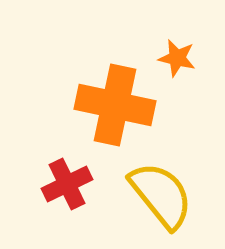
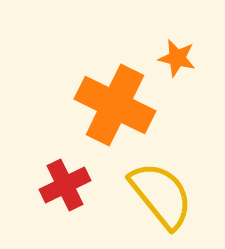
orange cross: rotated 14 degrees clockwise
red cross: moved 2 px left, 1 px down
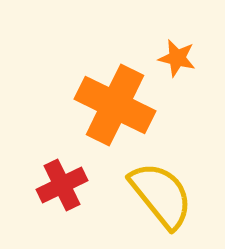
red cross: moved 3 px left
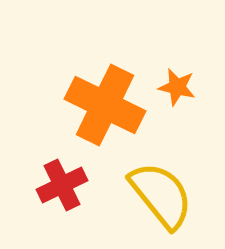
orange star: moved 29 px down
orange cross: moved 10 px left
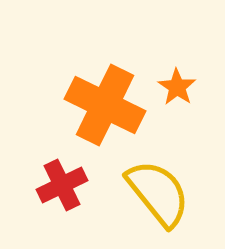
orange star: rotated 21 degrees clockwise
yellow semicircle: moved 3 px left, 2 px up
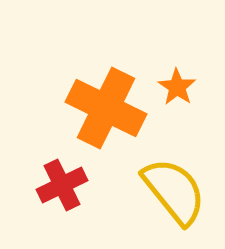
orange cross: moved 1 px right, 3 px down
yellow semicircle: moved 16 px right, 2 px up
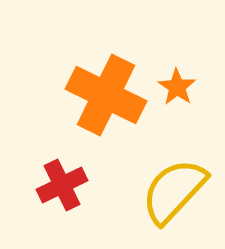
orange cross: moved 13 px up
yellow semicircle: rotated 98 degrees counterclockwise
